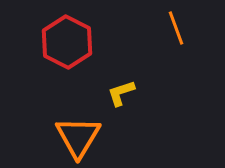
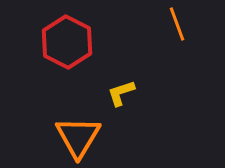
orange line: moved 1 px right, 4 px up
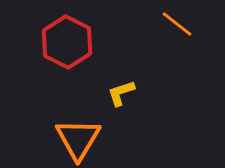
orange line: rotated 32 degrees counterclockwise
orange triangle: moved 2 px down
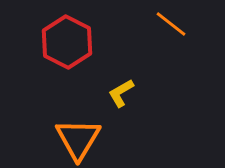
orange line: moved 6 px left
yellow L-shape: rotated 12 degrees counterclockwise
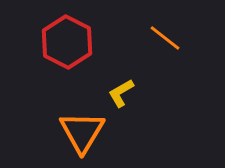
orange line: moved 6 px left, 14 px down
orange triangle: moved 4 px right, 7 px up
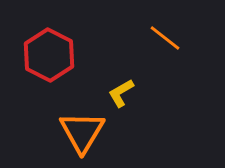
red hexagon: moved 18 px left, 13 px down
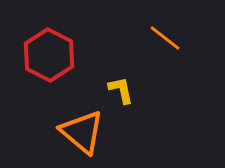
yellow L-shape: moved 3 px up; rotated 108 degrees clockwise
orange triangle: rotated 21 degrees counterclockwise
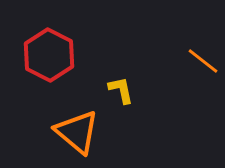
orange line: moved 38 px right, 23 px down
orange triangle: moved 5 px left
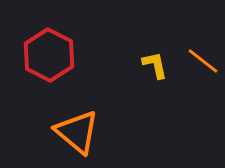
yellow L-shape: moved 34 px right, 25 px up
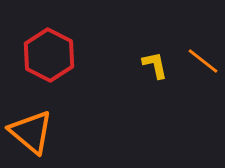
orange triangle: moved 46 px left
